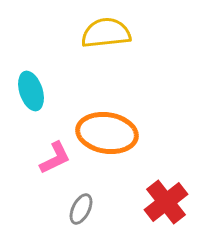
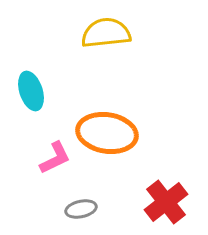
gray ellipse: rotated 52 degrees clockwise
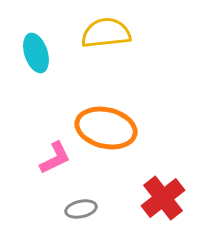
cyan ellipse: moved 5 px right, 38 px up
orange ellipse: moved 1 px left, 5 px up; rotated 4 degrees clockwise
red cross: moved 3 px left, 4 px up
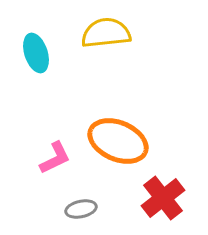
orange ellipse: moved 12 px right, 13 px down; rotated 10 degrees clockwise
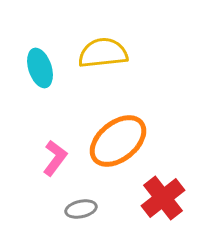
yellow semicircle: moved 3 px left, 20 px down
cyan ellipse: moved 4 px right, 15 px down
orange ellipse: rotated 62 degrees counterclockwise
pink L-shape: rotated 27 degrees counterclockwise
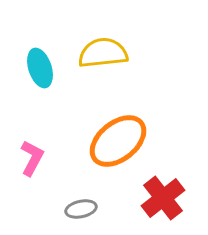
pink L-shape: moved 23 px left; rotated 9 degrees counterclockwise
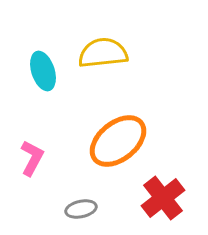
cyan ellipse: moved 3 px right, 3 px down
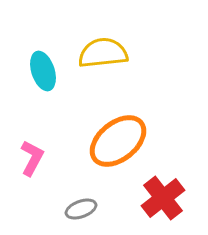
gray ellipse: rotated 8 degrees counterclockwise
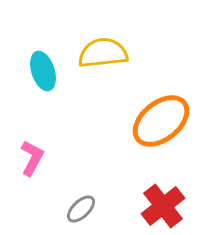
orange ellipse: moved 43 px right, 20 px up
red cross: moved 8 px down
gray ellipse: rotated 24 degrees counterclockwise
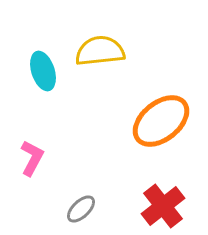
yellow semicircle: moved 3 px left, 2 px up
